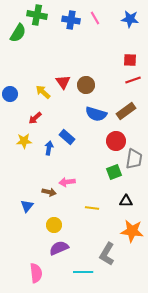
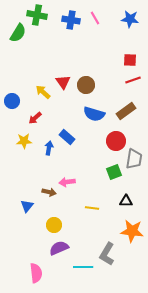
blue circle: moved 2 px right, 7 px down
blue semicircle: moved 2 px left
cyan line: moved 5 px up
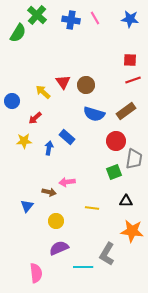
green cross: rotated 30 degrees clockwise
yellow circle: moved 2 px right, 4 px up
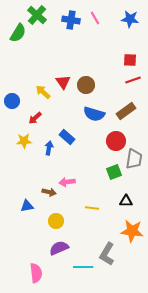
blue triangle: rotated 40 degrees clockwise
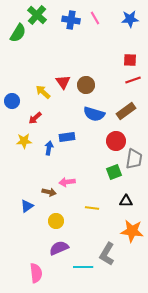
blue star: rotated 12 degrees counterclockwise
blue rectangle: rotated 49 degrees counterclockwise
blue triangle: rotated 24 degrees counterclockwise
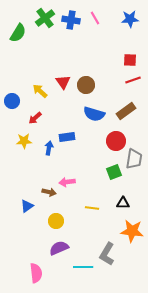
green cross: moved 8 px right, 3 px down; rotated 12 degrees clockwise
yellow arrow: moved 3 px left, 1 px up
black triangle: moved 3 px left, 2 px down
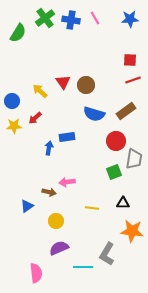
yellow star: moved 10 px left, 15 px up
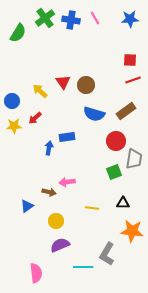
purple semicircle: moved 1 px right, 3 px up
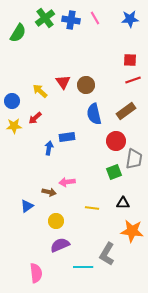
blue semicircle: rotated 60 degrees clockwise
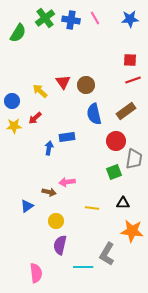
purple semicircle: rotated 54 degrees counterclockwise
